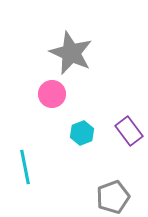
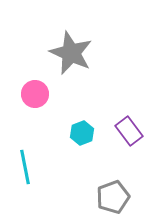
pink circle: moved 17 px left
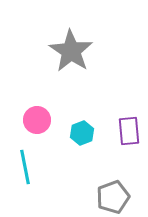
gray star: moved 2 px up; rotated 9 degrees clockwise
pink circle: moved 2 px right, 26 px down
purple rectangle: rotated 32 degrees clockwise
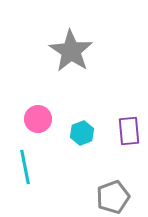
pink circle: moved 1 px right, 1 px up
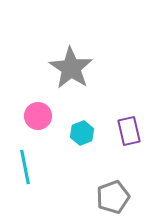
gray star: moved 17 px down
pink circle: moved 3 px up
purple rectangle: rotated 8 degrees counterclockwise
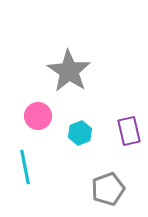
gray star: moved 2 px left, 3 px down
cyan hexagon: moved 2 px left
gray pentagon: moved 5 px left, 8 px up
